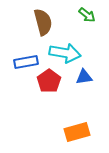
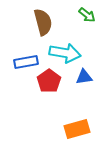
orange rectangle: moved 3 px up
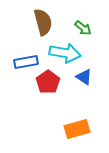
green arrow: moved 4 px left, 13 px down
blue triangle: rotated 42 degrees clockwise
red pentagon: moved 1 px left, 1 px down
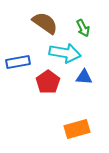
brown semicircle: moved 2 px right, 1 px down; rotated 40 degrees counterclockwise
green arrow: rotated 24 degrees clockwise
blue rectangle: moved 8 px left
blue triangle: rotated 30 degrees counterclockwise
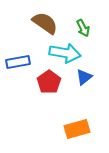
blue triangle: rotated 42 degrees counterclockwise
red pentagon: moved 1 px right
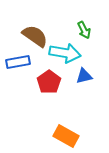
brown semicircle: moved 10 px left, 13 px down
green arrow: moved 1 px right, 2 px down
blue triangle: moved 1 px up; rotated 24 degrees clockwise
orange rectangle: moved 11 px left, 7 px down; rotated 45 degrees clockwise
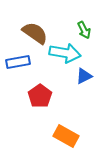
brown semicircle: moved 3 px up
blue triangle: rotated 12 degrees counterclockwise
red pentagon: moved 9 px left, 14 px down
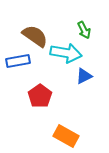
brown semicircle: moved 3 px down
cyan arrow: moved 1 px right
blue rectangle: moved 1 px up
